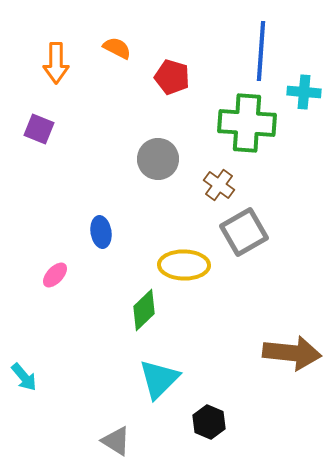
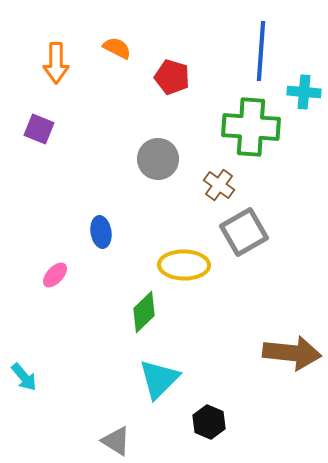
green cross: moved 4 px right, 4 px down
green diamond: moved 2 px down
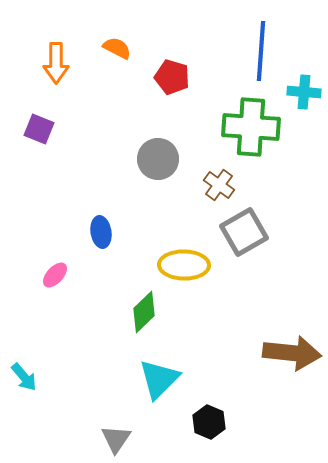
gray triangle: moved 2 px up; rotated 32 degrees clockwise
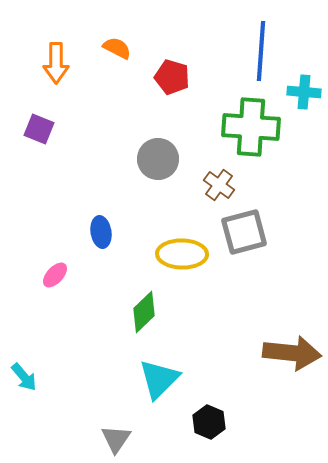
gray square: rotated 15 degrees clockwise
yellow ellipse: moved 2 px left, 11 px up
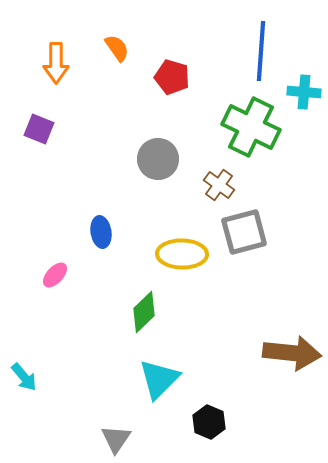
orange semicircle: rotated 28 degrees clockwise
green cross: rotated 22 degrees clockwise
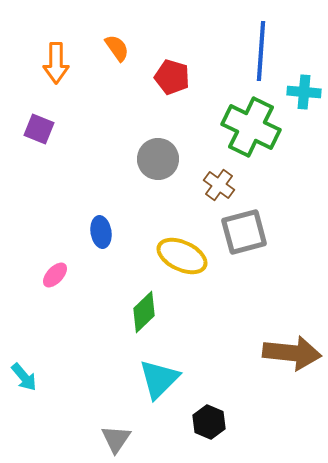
yellow ellipse: moved 2 px down; rotated 24 degrees clockwise
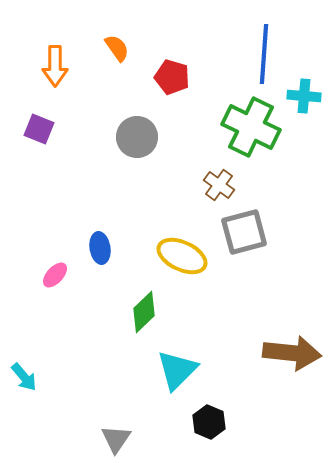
blue line: moved 3 px right, 3 px down
orange arrow: moved 1 px left, 3 px down
cyan cross: moved 4 px down
gray circle: moved 21 px left, 22 px up
blue ellipse: moved 1 px left, 16 px down
cyan triangle: moved 18 px right, 9 px up
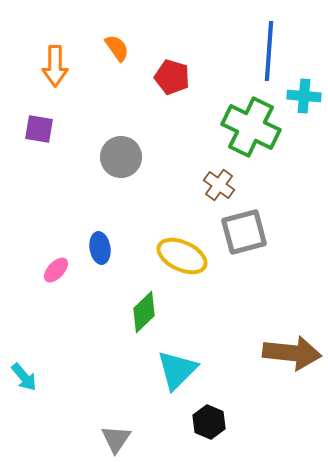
blue line: moved 5 px right, 3 px up
purple square: rotated 12 degrees counterclockwise
gray circle: moved 16 px left, 20 px down
pink ellipse: moved 1 px right, 5 px up
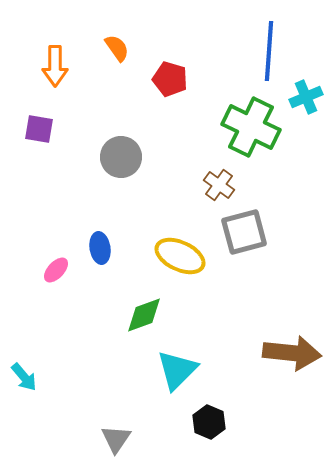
red pentagon: moved 2 px left, 2 px down
cyan cross: moved 2 px right, 1 px down; rotated 28 degrees counterclockwise
yellow ellipse: moved 2 px left
green diamond: moved 3 px down; rotated 24 degrees clockwise
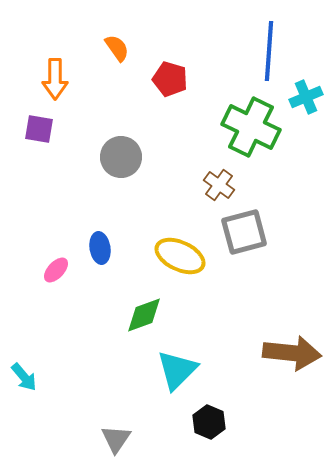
orange arrow: moved 13 px down
